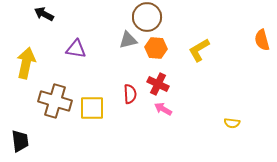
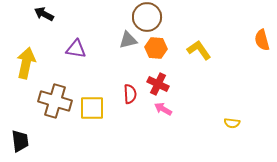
yellow L-shape: rotated 85 degrees clockwise
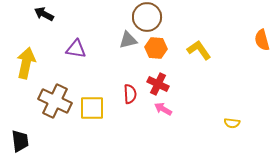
brown cross: rotated 8 degrees clockwise
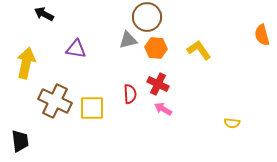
orange semicircle: moved 5 px up
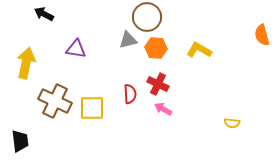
yellow L-shape: rotated 25 degrees counterclockwise
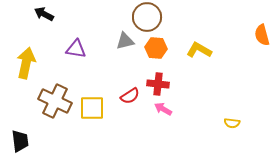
gray triangle: moved 3 px left, 1 px down
red cross: rotated 20 degrees counterclockwise
red semicircle: moved 2 px down; rotated 60 degrees clockwise
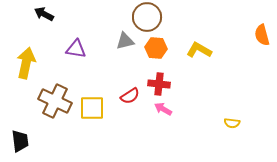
red cross: moved 1 px right
